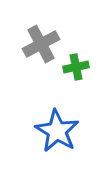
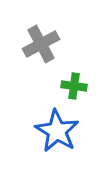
green cross: moved 2 px left, 19 px down; rotated 20 degrees clockwise
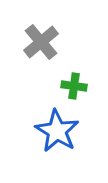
gray cross: moved 2 px up; rotated 12 degrees counterclockwise
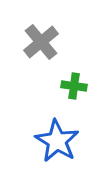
blue star: moved 10 px down
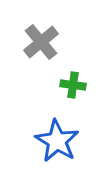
green cross: moved 1 px left, 1 px up
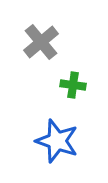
blue star: rotated 12 degrees counterclockwise
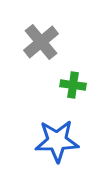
blue star: rotated 21 degrees counterclockwise
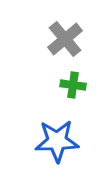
gray cross: moved 24 px right, 3 px up
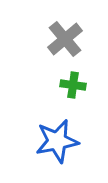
blue star: rotated 9 degrees counterclockwise
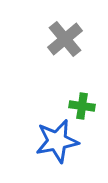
green cross: moved 9 px right, 21 px down
